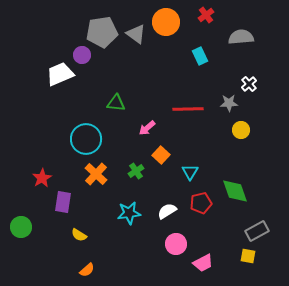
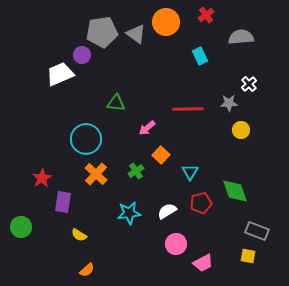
gray rectangle: rotated 50 degrees clockwise
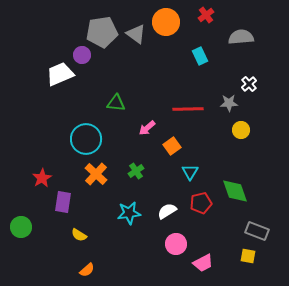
orange square: moved 11 px right, 9 px up; rotated 12 degrees clockwise
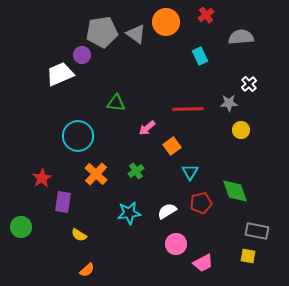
cyan circle: moved 8 px left, 3 px up
gray rectangle: rotated 10 degrees counterclockwise
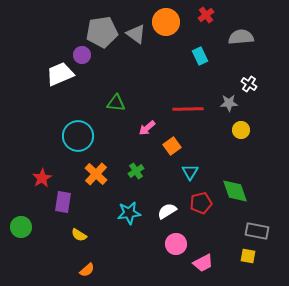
white cross: rotated 14 degrees counterclockwise
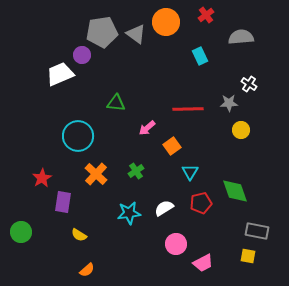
white semicircle: moved 3 px left, 3 px up
green circle: moved 5 px down
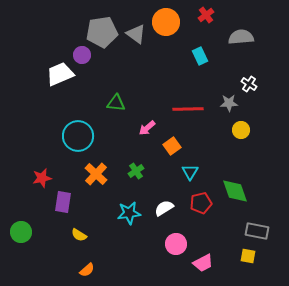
red star: rotated 18 degrees clockwise
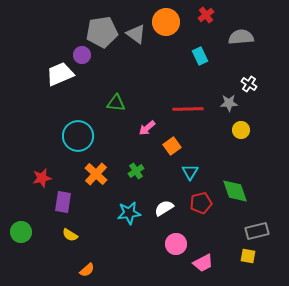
gray rectangle: rotated 25 degrees counterclockwise
yellow semicircle: moved 9 px left
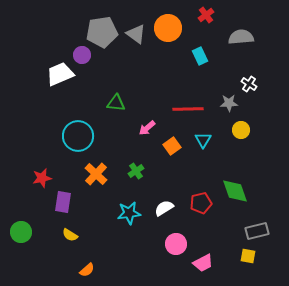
orange circle: moved 2 px right, 6 px down
cyan triangle: moved 13 px right, 32 px up
